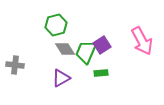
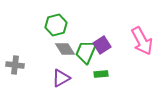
green rectangle: moved 1 px down
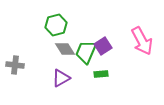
purple square: moved 1 px right, 1 px down
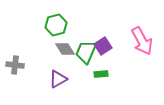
purple triangle: moved 3 px left, 1 px down
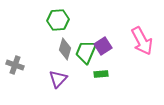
green hexagon: moved 2 px right, 5 px up; rotated 10 degrees clockwise
gray diamond: rotated 50 degrees clockwise
gray cross: rotated 12 degrees clockwise
purple triangle: rotated 18 degrees counterclockwise
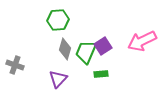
pink arrow: rotated 92 degrees clockwise
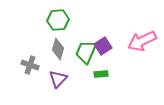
gray diamond: moved 7 px left
gray cross: moved 15 px right
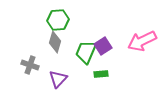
gray diamond: moved 3 px left, 7 px up
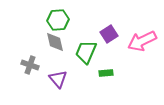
gray diamond: rotated 30 degrees counterclockwise
purple square: moved 6 px right, 12 px up
green rectangle: moved 5 px right, 1 px up
purple triangle: rotated 24 degrees counterclockwise
